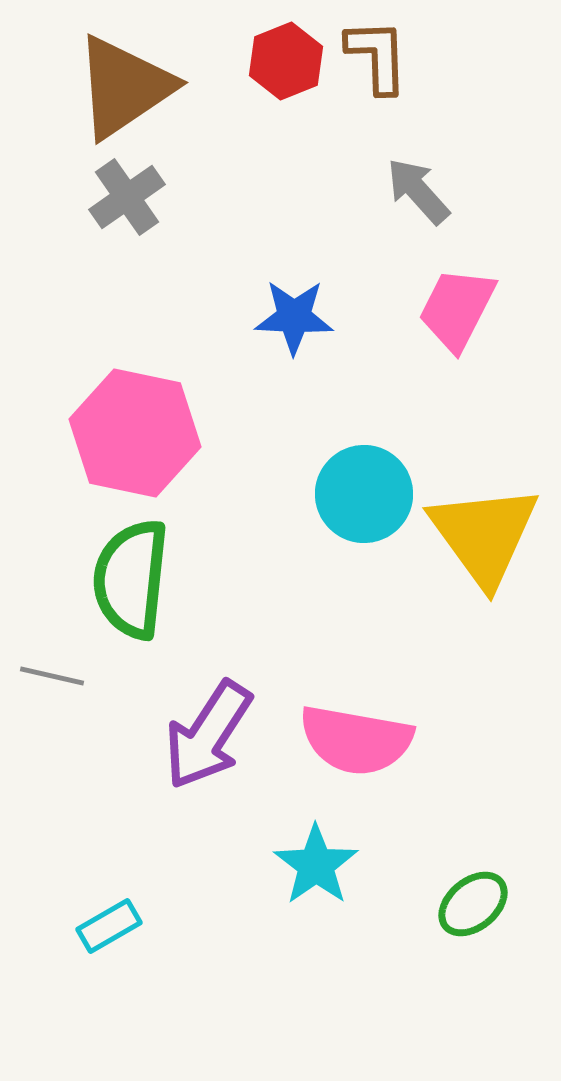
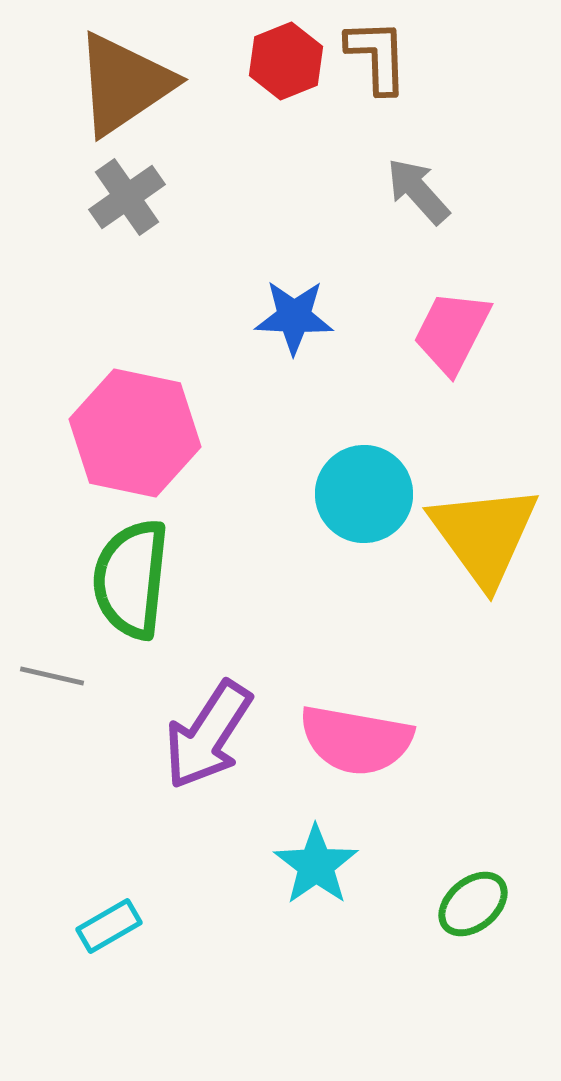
brown triangle: moved 3 px up
pink trapezoid: moved 5 px left, 23 px down
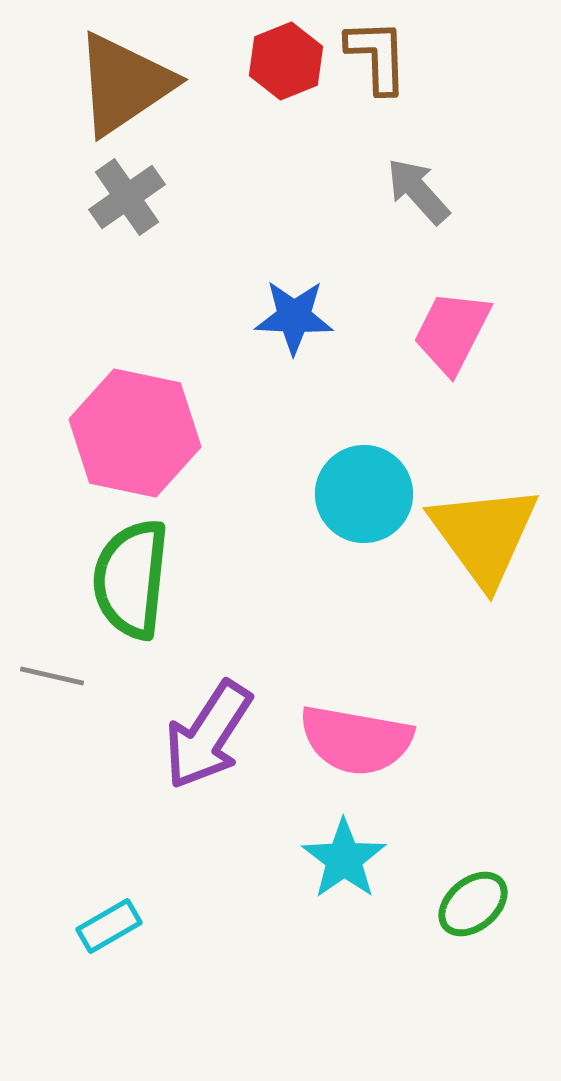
cyan star: moved 28 px right, 6 px up
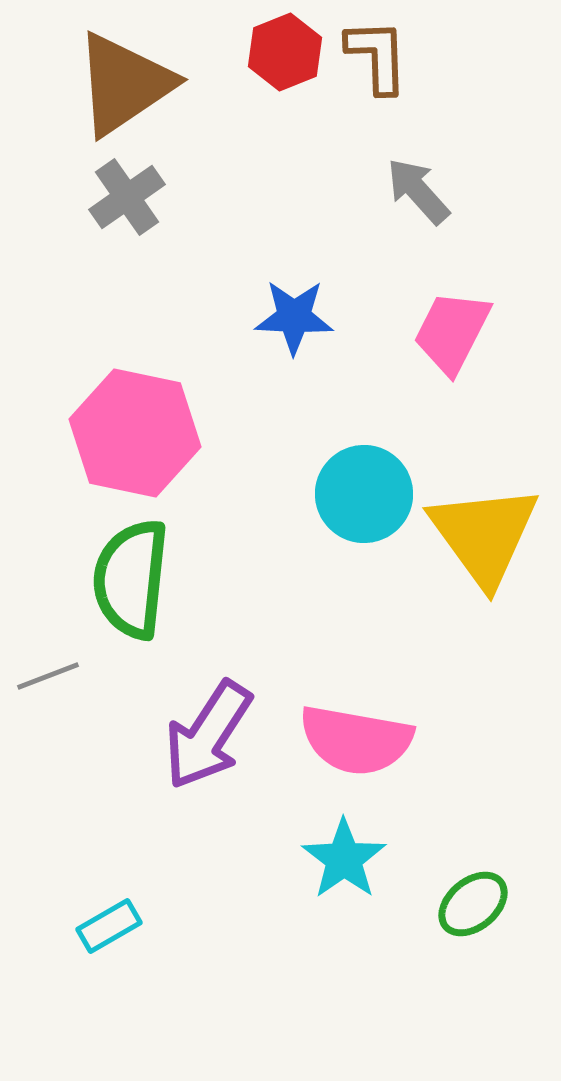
red hexagon: moved 1 px left, 9 px up
gray line: moved 4 px left; rotated 34 degrees counterclockwise
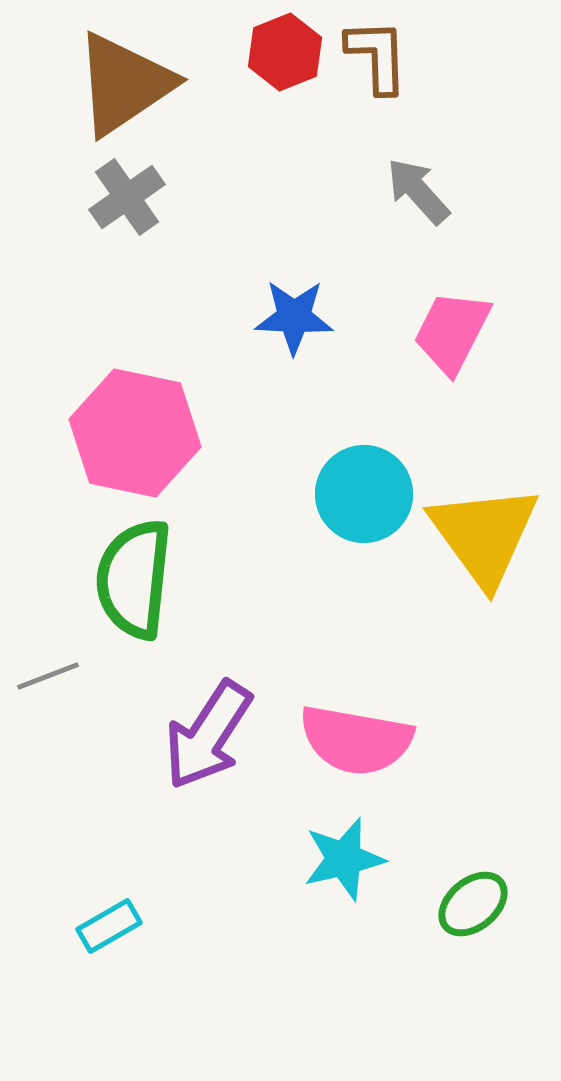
green semicircle: moved 3 px right
cyan star: rotated 22 degrees clockwise
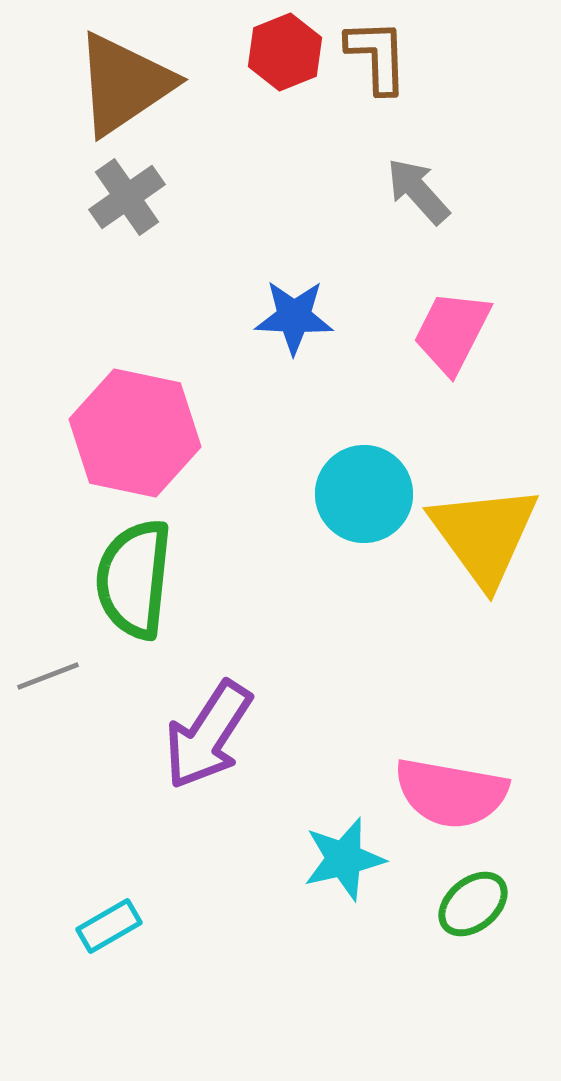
pink semicircle: moved 95 px right, 53 px down
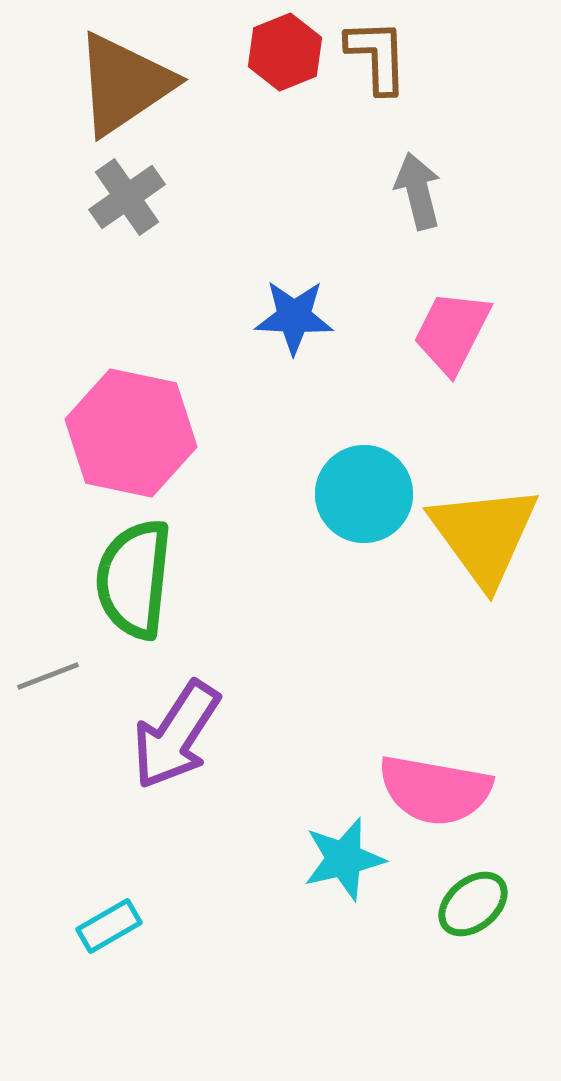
gray arrow: rotated 28 degrees clockwise
pink hexagon: moved 4 px left
purple arrow: moved 32 px left
pink semicircle: moved 16 px left, 3 px up
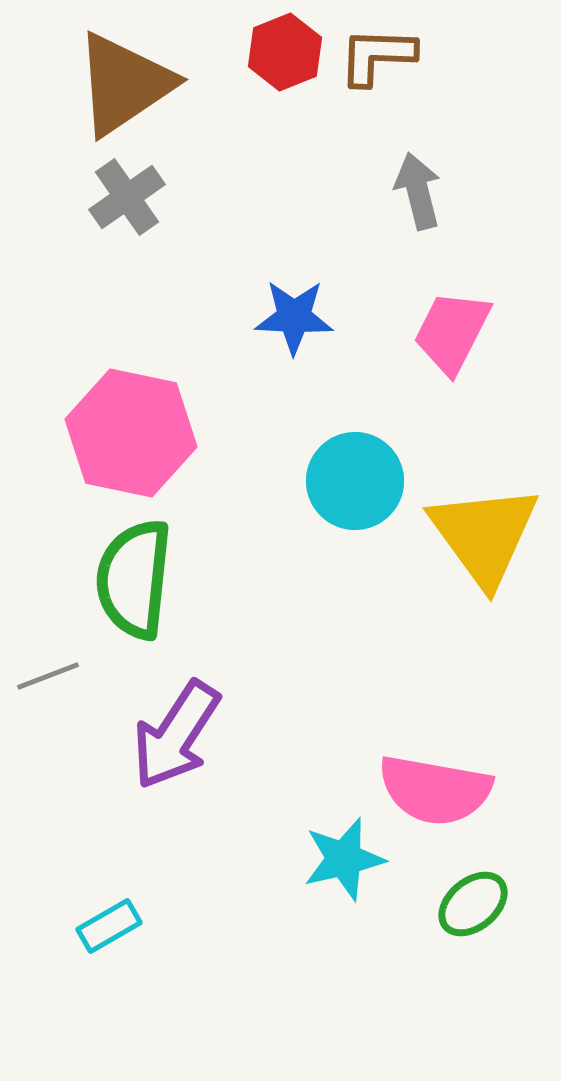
brown L-shape: rotated 86 degrees counterclockwise
cyan circle: moved 9 px left, 13 px up
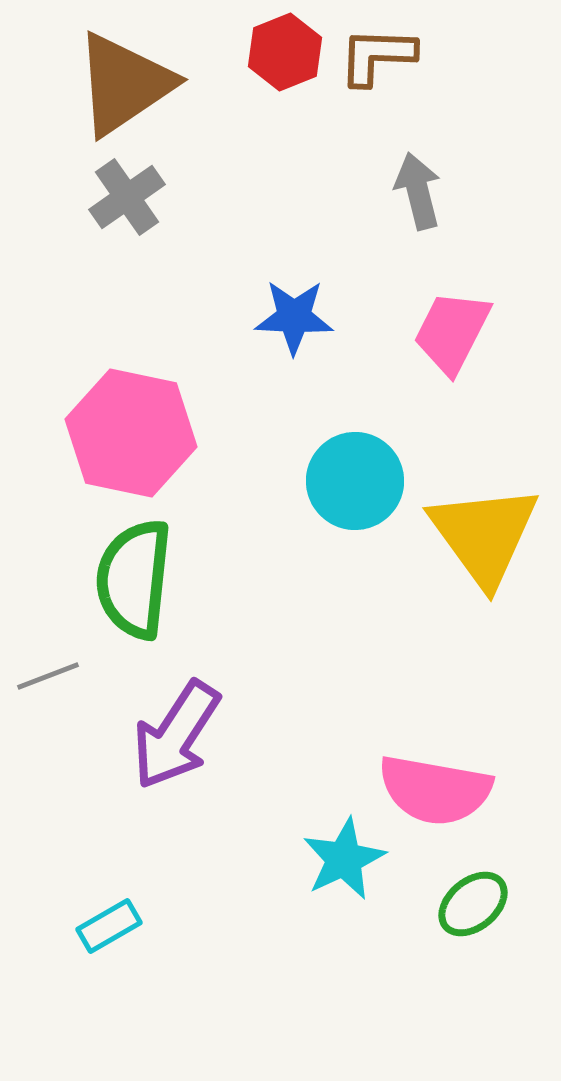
cyan star: rotated 12 degrees counterclockwise
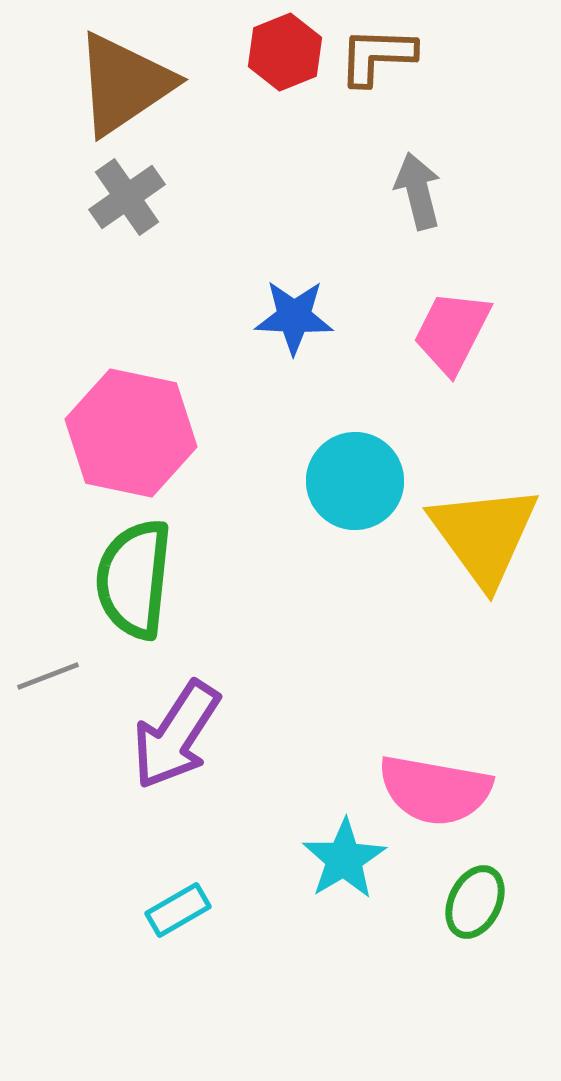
cyan star: rotated 6 degrees counterclockwise
green ellipse: moved 2 px right, 2 px up; rotated 24 degrees counterclockwise
cyan rectangle: moved 69 px right, 16 px up
